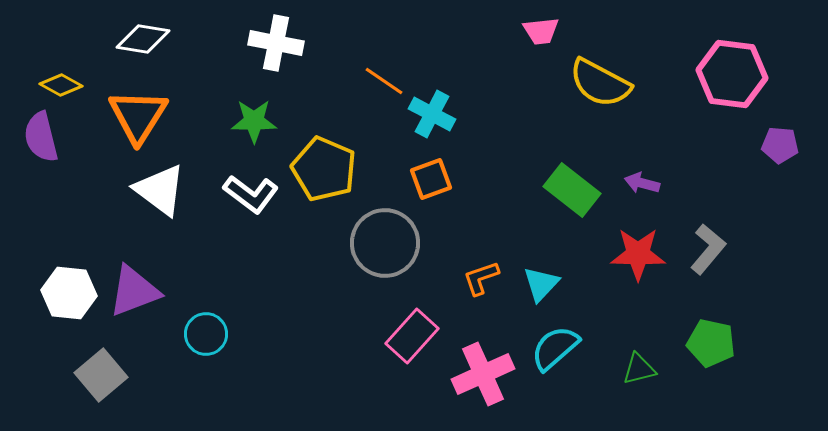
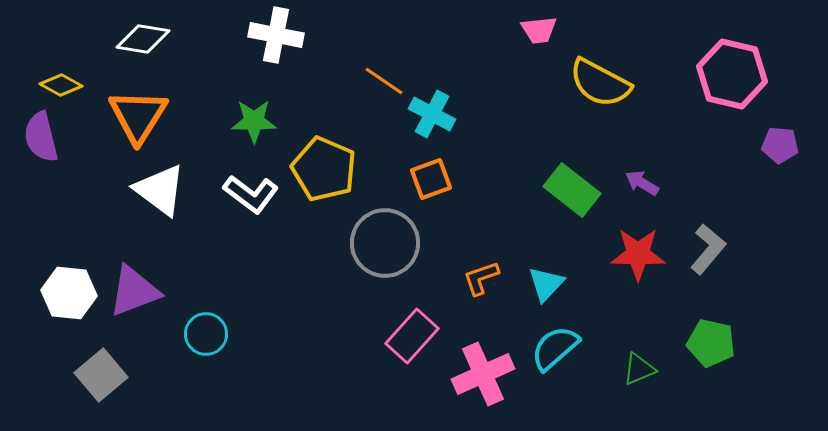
pink trapezoid: moved 2 px left, 1 px up
white cross: moved 8 px up
pink hexagon: rotated 6 degrees clockwise
purple arrow: rotated 16 degrees clockwise
cyan triangle: moved 5 px right
green triangle: rotated 9 degrees counterclockwise
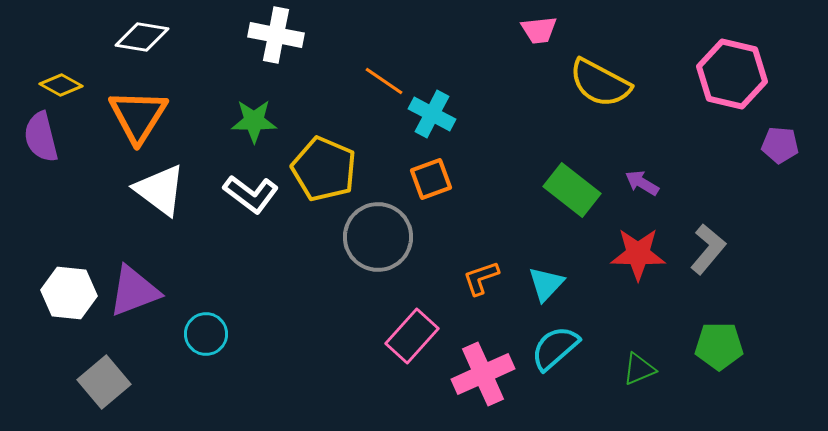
white diamond: moved 1 px left, 2 px up
gray circle: moved 7 px left, 6 px up
green pentagon: moved 8 px right, 3 px down; rotated 12 degrees counterclockwise
gray square: moved 3 px right, 7 px down
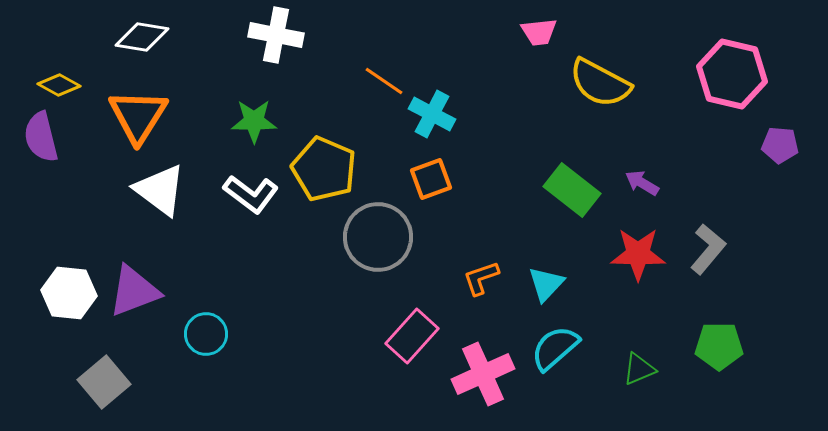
pink trapezoid: moved 2 px down
yellow diamond: moved 2 px left
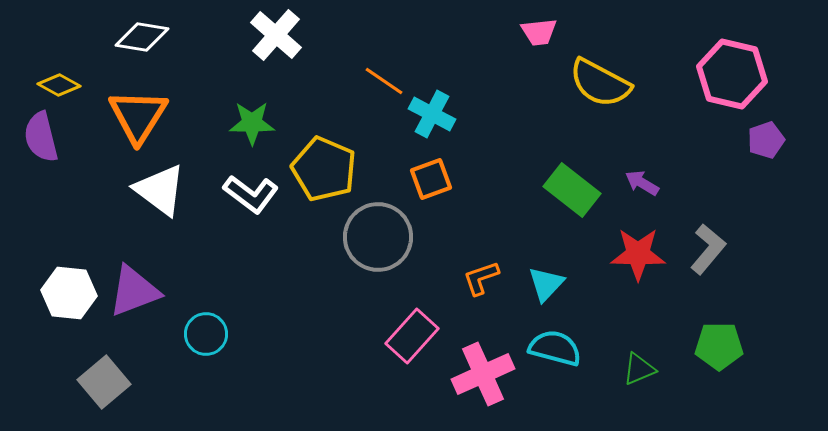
white cross: rotated 30 degrees clockwise
green star: moved 2 px left, 2 px down
purple pentagon: moved 14 px left, 5 px up; rotated 24 degrees counterclockwise
cyan semicircle: rotated 56 degrees clockwise
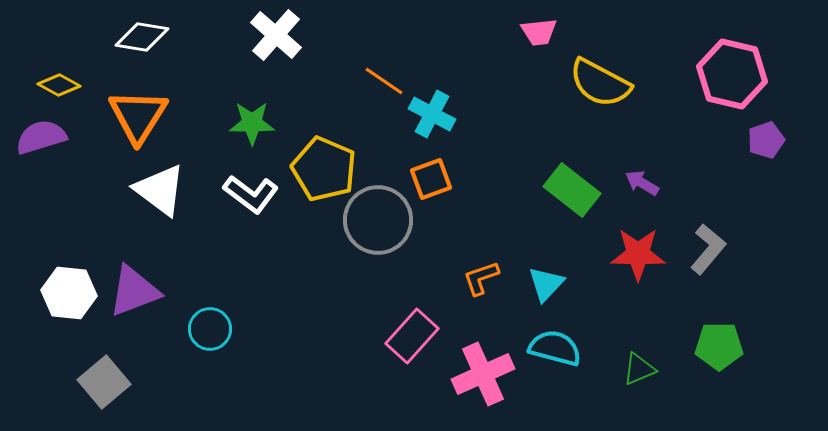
purple semicircle: rotated 87 degrees clockwise
gray circle: moved 17 px up
cyan circle: moved 4 px right, 5 px up
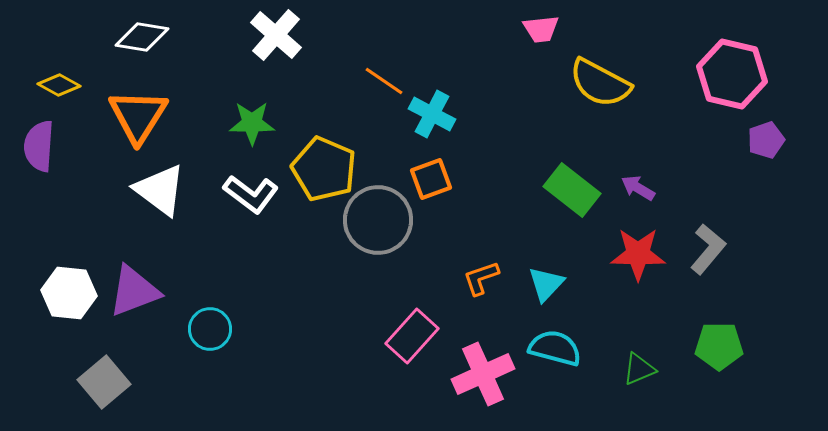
pink trapezoid: moved 2 px right, 3 px up
purple semicircle: moved 2 px left, 9 px down; rotated 69 degrees counterclockwise
purple arrow: moved 4 px left, 5 px down
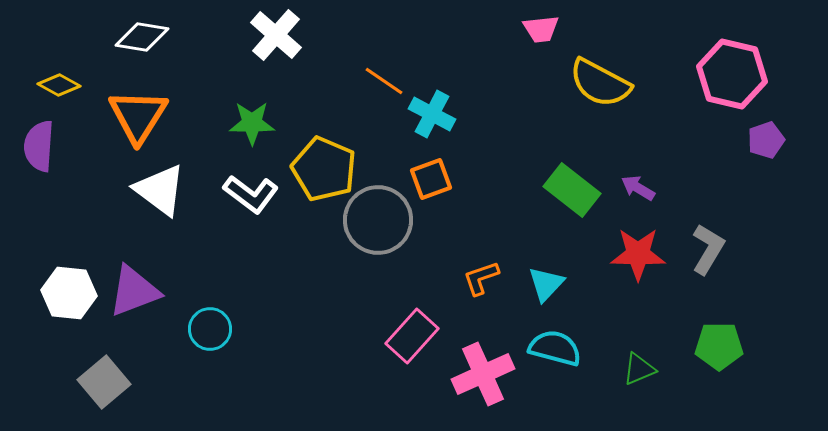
gray L-shape: rotated 9 degrees counterclockwise
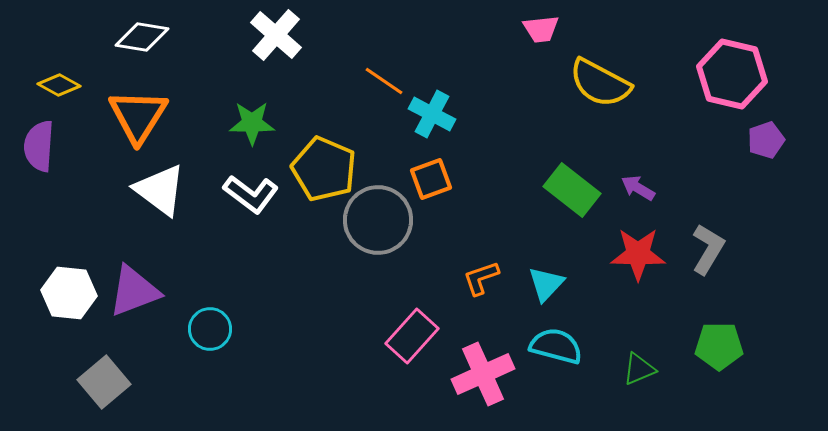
cyan semicircle: moved 1 px right, 2 px up
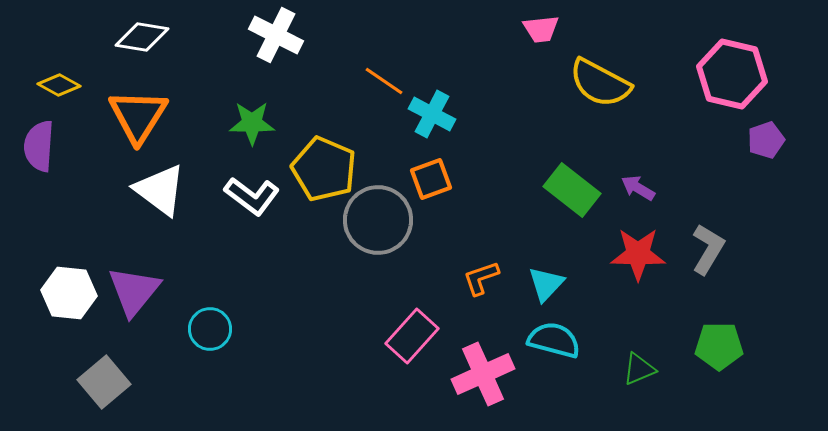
white cross: rotated 14 degrees counterclockwise
white L-shape: moved 1 px right, 2 px down
purple triangle: rotated 30 degrees counterclockwise
cyan semicircle: moved 2 px left, 6 px up
